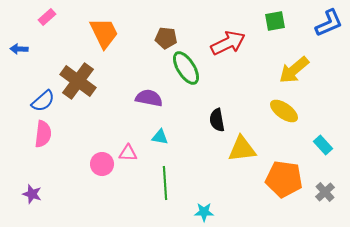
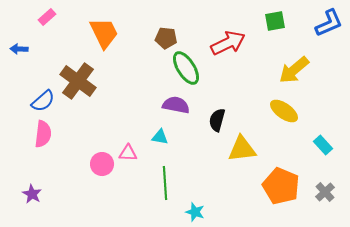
purple semicircle: moved 27 px right, 7 px down
black semicircle: rotated 25 degrees clockwise
orange pentagon: moved 3 px left, 7 px down; rotated 15 degrees clockwise
purple star: rotated 12 degrees clockwise
cyan star: moved 9 px left; rotated 18 degrees clockwise
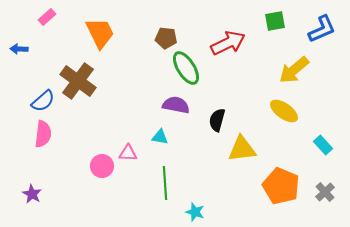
blue L-shape: moved 7 px left, 6 px down
orange trapezoid: moved 4 px left
pink circle: moved 2 px down
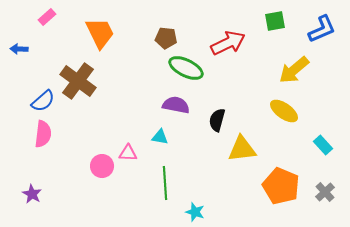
green ellipse: rotated 32 degrees counterclockwise
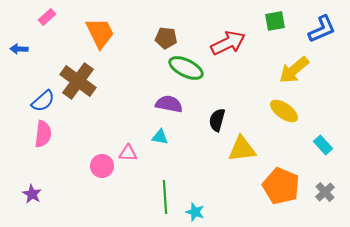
purple semicircle: moved 7 px left, 1 px up
green line: moved 14 px down
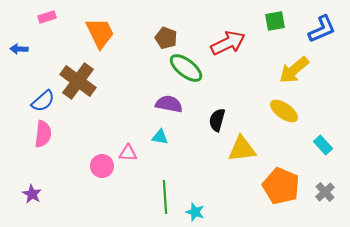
pink rectangle: rotated 24 degrees clockwise
brown pentagon: rotated 15 degrees clockwise
green ellipse: rotated 12 degrees clockwise
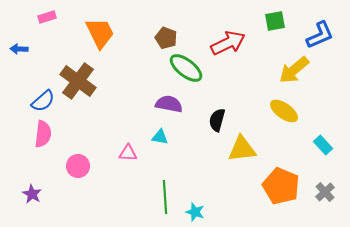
blue L-shape: moved 2 px left, 6 px down
pink circle: moved 24 px left
